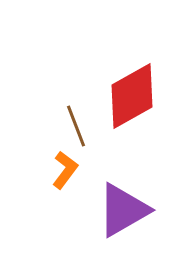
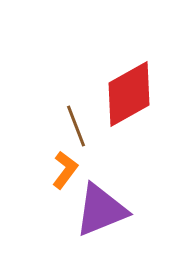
red diamond: moved 3 px left, 2 px up
purple triangle: moved 22 px left; rotated 8 degrees clockwise
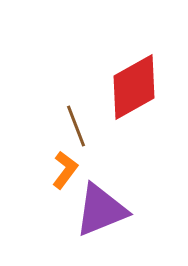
red diamond: moved 5 px right, 7 px up
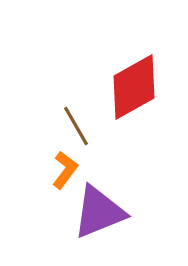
brown line: rotated 9 degrees counterclockwise
purple triangle: moved 2 px left, 2 px down
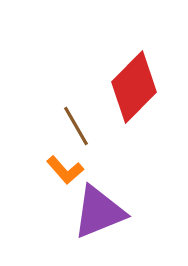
red diamond: rotated 16 degrees counterclockwise
orange L-shape: rotated 102 degrees clockwise
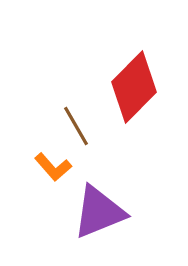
orange L-shape: moved 12 px left, 3 px up
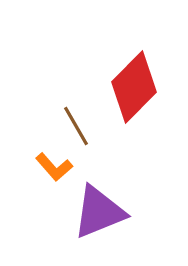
orange L-shape: moved 1 px right
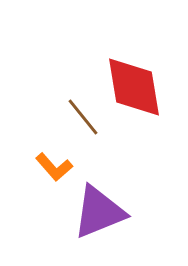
red diamond: rotated 54 degrees counterclockwise
brown line: moved 7 px right, 9 px up; rotated 9 degrees counterclockwise
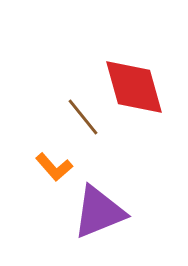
red diamond: rotated 6 degrees counterclockwise
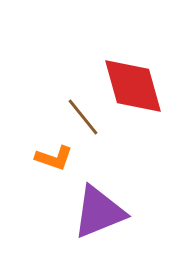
red diamond: moved 1 px left, 1 px up
orange L-shape: moved 9 px up; rotated 30 degrees counterclockwise
